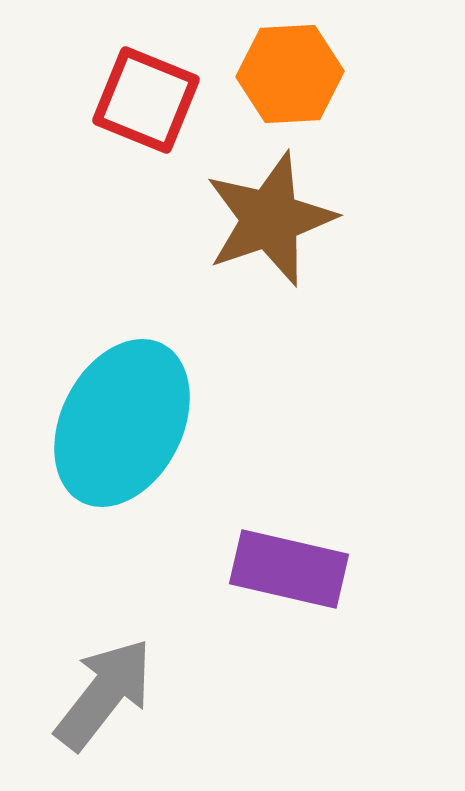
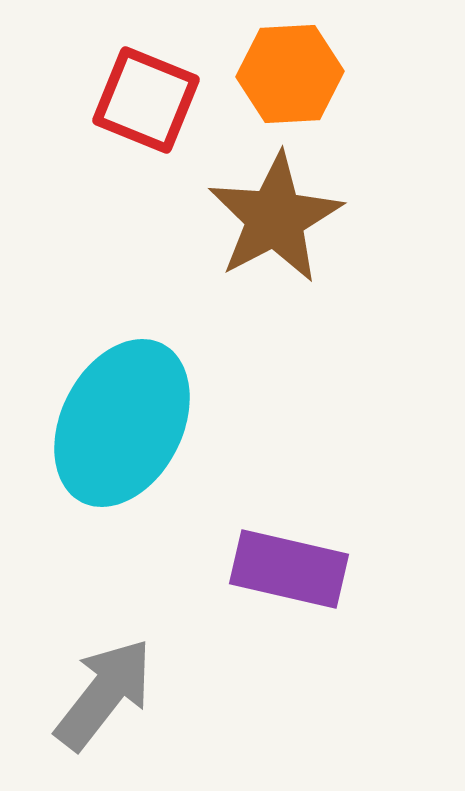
brown star: moved 5 px right, 1 px up; rotated 9 degrees counterclockwise
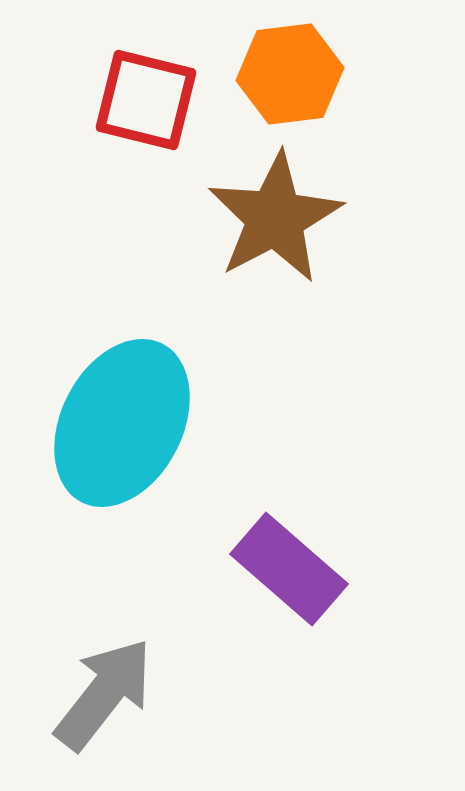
orange hexagon: rotated 4 degrees counterclockwise
red square: rotated 8 degrees counterclockwise
purple rectangle: rotated 28 degrees clockwise
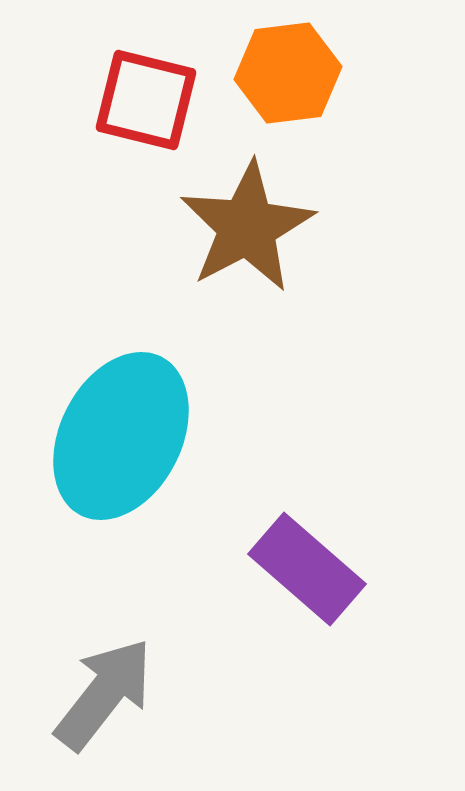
orange hexagon: moved 2 px left, 1 px up
brown star: moved 28 px left, 9 px down
cyan ellipse: moved 1 px left, 13 px down
purple rectangle: moved 18 px right
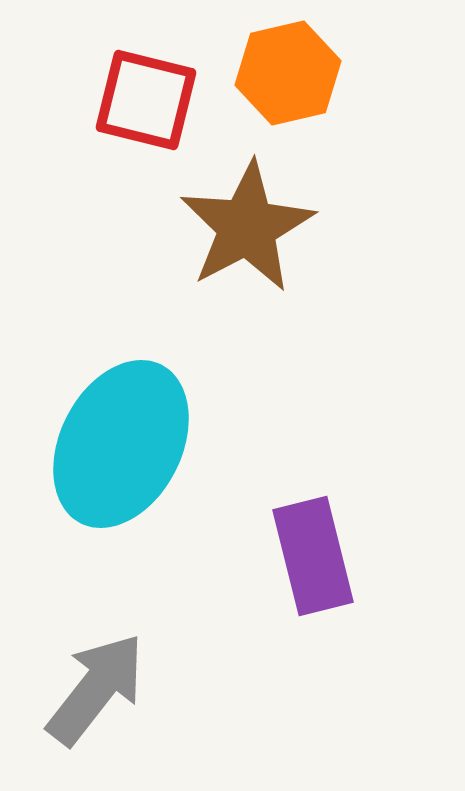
orange hexagon: rotated 6 degrees counterclockwise
cyan ellipse: moved 8 px down
purple rectangle: moved 6 px right, 13 px up; rotated 35 degrees clockwise
gray arrow: moved 8 px left, 5 px up
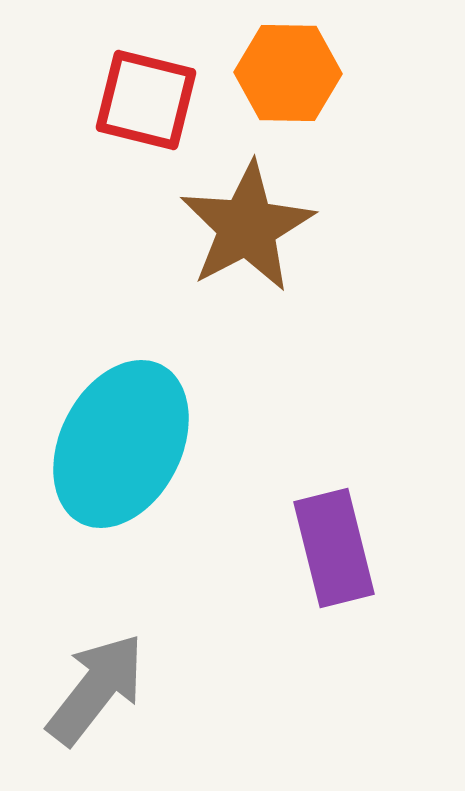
orange hexagon: rotated 14 degrees clockwise
purple rectangle: moved 21 px right, 8 px up
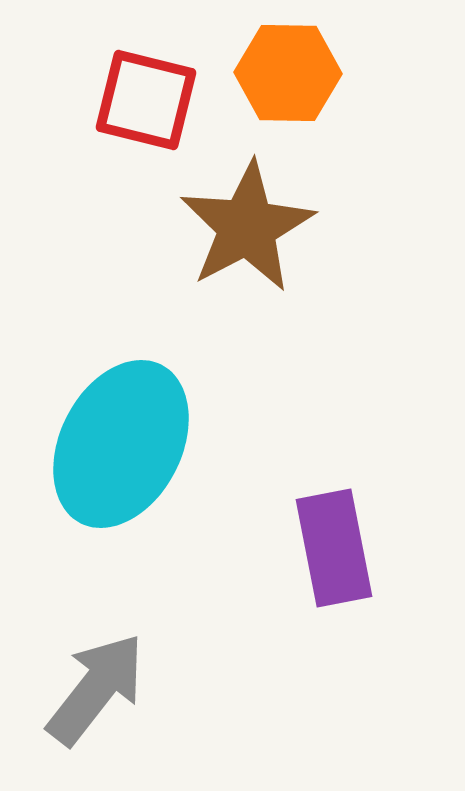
purple rectangle: rotated 3 degrees clockwise
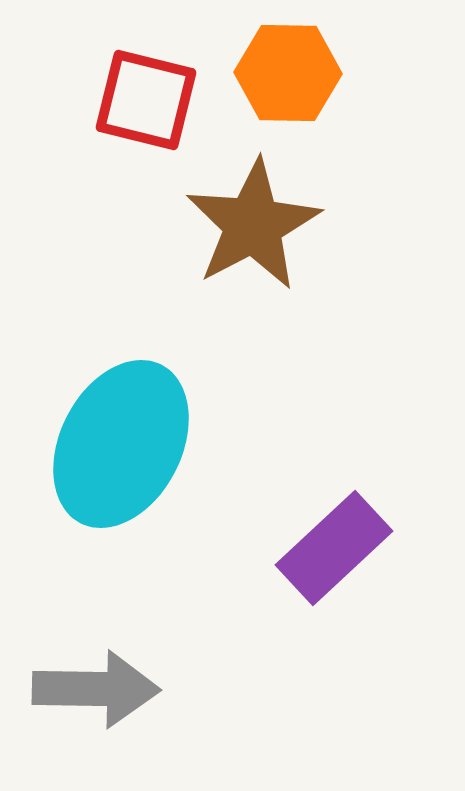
brown star: moved 6 px right, 2 px up
purple rectangle: rotated 58 degrees clockwise
gray arrow: rotated 53 degrees clockwise
